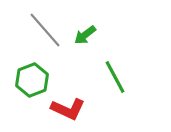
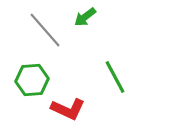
green arrow: moved 18 px up
green hexagon: rotated 16 degrees clockwise
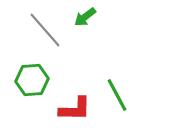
green line: moved 2 px right, 18 px down
red L-shape: moved 7 px right; rotated 24 degrees counterclockwise
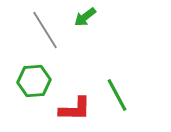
gray line: rotated 9 degrees clockwise
green hexagon: moved 2 px right, 1 px down
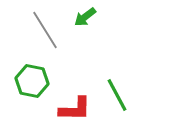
green hexagon: moved 2 px left; rotated 16 degrees clockwise
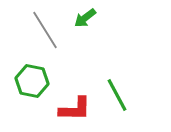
green arrow: moved 1 px down
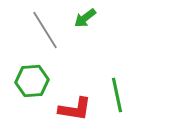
green hexagon: rotated 16 degrees counterclockwise
green line: rotated 16 degrees clockwise
red L-shape: rotated 8 degrees clockwise
